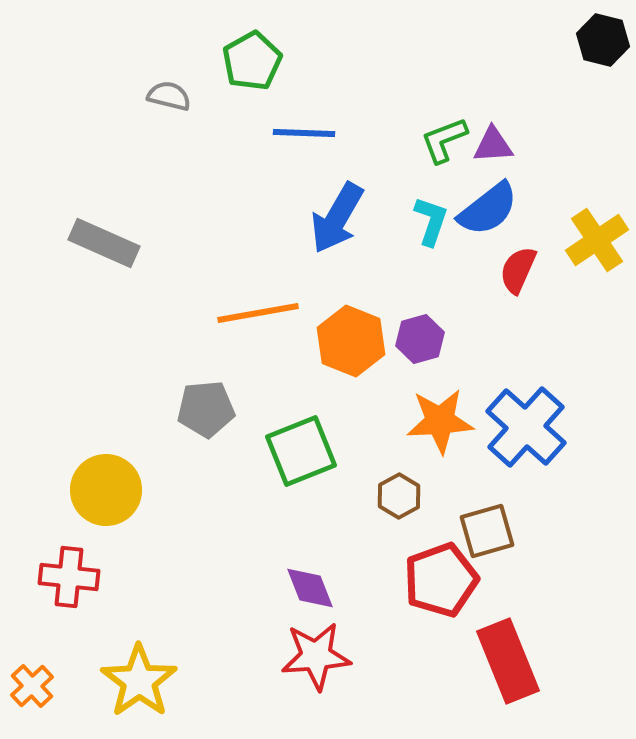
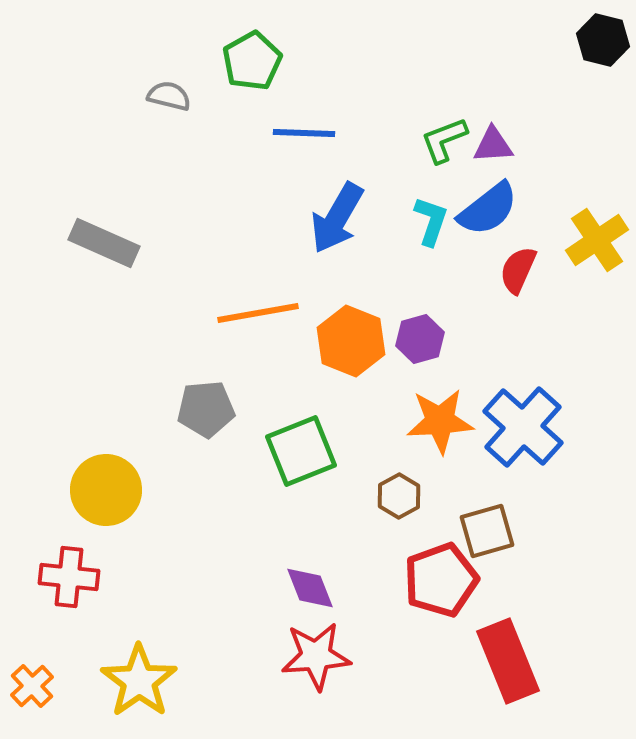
blue cross: moved 3 px left
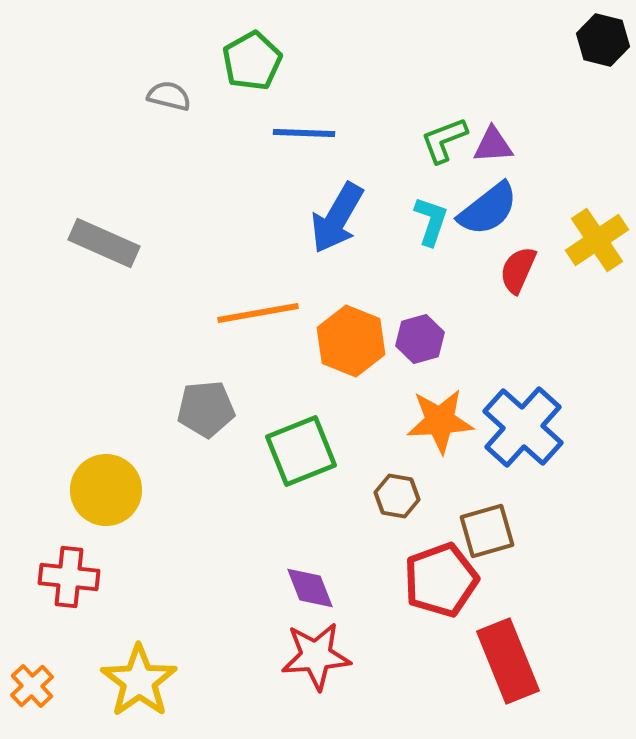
brown hexagon: moved 2 px left; rotated 21 degrees counterclockwise
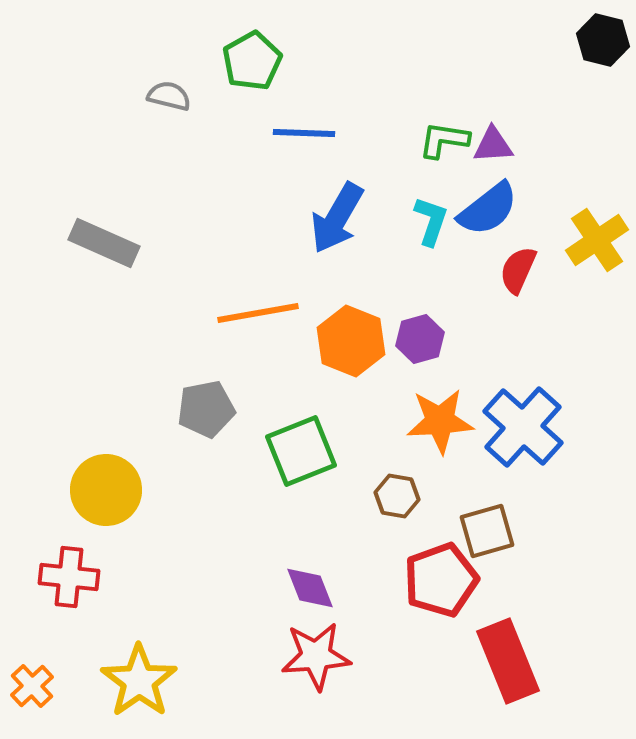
green L-shape: rotated 30 degrees clockwise
gray pentagon: rotated 6 degrees counterclockwise
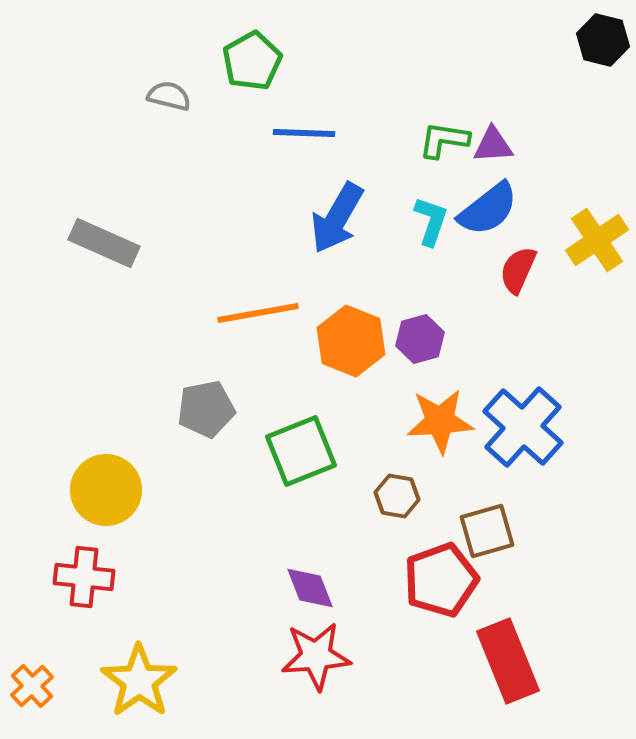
red cross: moved 15 px right
